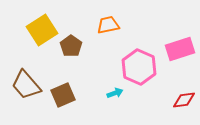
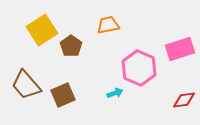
pink hexagon: moved 1 px down
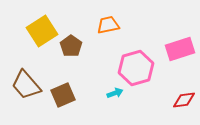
yellow square: moved 1 px down
pink hexagon: moved 3 px left; rotated 20 degrees clockwise
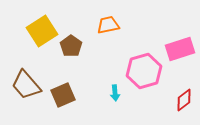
pink hexagon: moved 8 px right, 3 px down
cyan arrow: rotated 105 degrees clockwise
red diamond: rotated 30 degrees counterclockwise
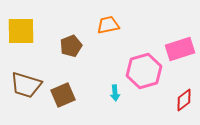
yellow square: moved 21 px left; rotated 32 degrees clockwise
brown pentagon: rotated 15 degrees clockwise
brown trapezoid: rotated 32 degrees counterclockwise
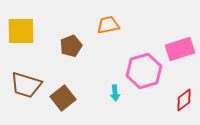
brown square: moved 3 px down; rotated 15 degrees counterclockwise
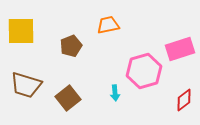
brown square: moved 5 px right
